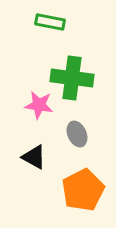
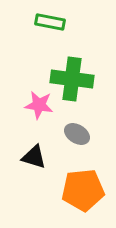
green cross: moved 1 px down
gray ellipse: rotated 35 degrees counterclockwise
black triangle: rotated 12 degrees counterclockwise
orange pentagon: rotated 21 degrees clockwise
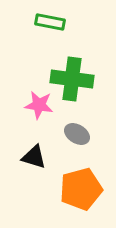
orange pentagon: moved 2 px left, 1 px up; rotated 9 degrees counterclockwise
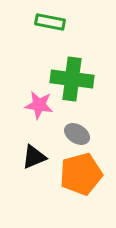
black triangle: rotated 40 degrees counterclockwise
orange pentagon: moved 15 px up
